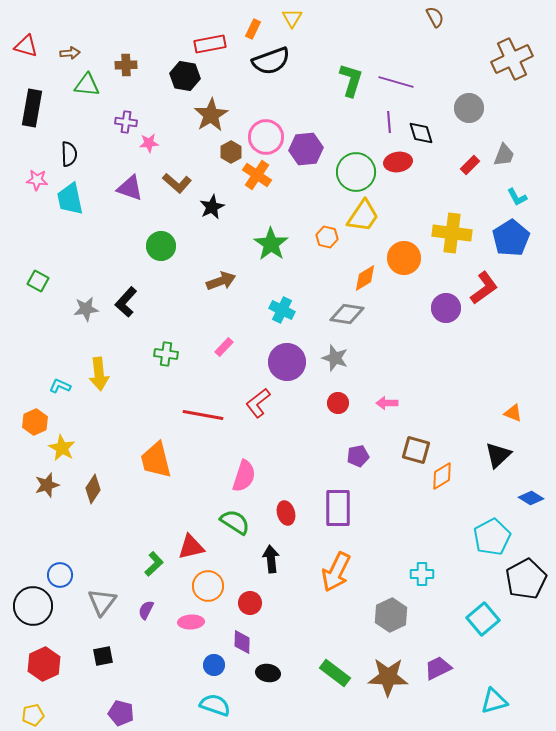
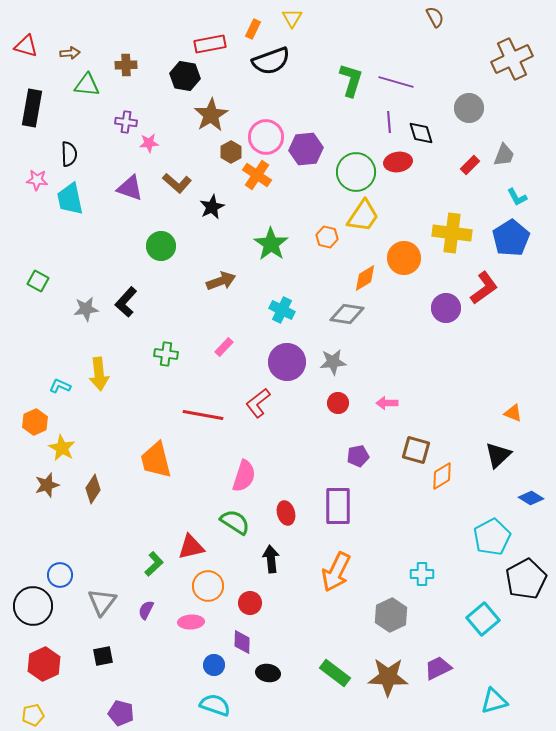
gray star at (335, 358): moved 2 px left, 4 px down; rotated 24 degrees counterclockwise
purple rectangle at (338, 508): moved 2 px up
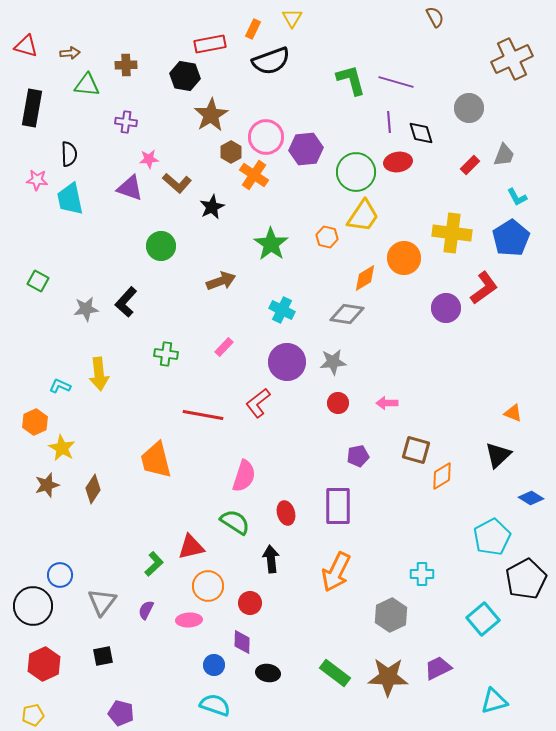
green L-shape at (351, 80): rotated 32 degrees counterclockwise
pink star at (149, 143): moved 16 px down
orange cross at (257, 175): moved 3 px left
pink ellipse at (191, 622): moved 2 px left, 2 px up
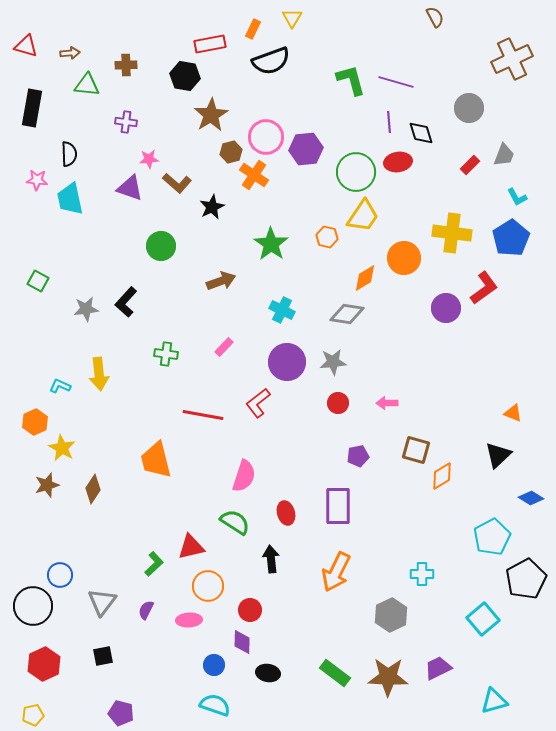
brown hexagon at (231, 152): rotated 15 degrees clockwise
red circle at (250, 603): moved 7 px down
